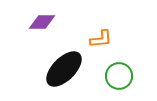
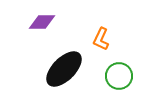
orange L-shape: rotated 120 degrees clockwise
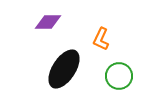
purple diamond: moved 6 px right
black ellipse: rotated 12 degrees counterclockwise
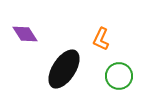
purple diamond: moved 23 px left, 12 px down; rotated 56 degrees clockwise
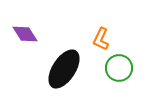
green circle: moved 8 px up
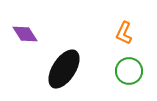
orange L-shape: moved 23 px right, 6 px up
green circle: moved 10 px right, 3 px down
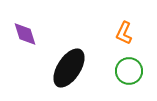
purple diamond: rotated 16 degrees clockwise
black ellipse: moved 5 px right, 1 px up
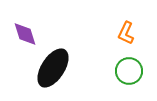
orange L-shape: moved 2 px right
black ellipse: moved 16 px left
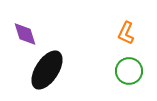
black ellipse: moved 6 px left, 2 px down
